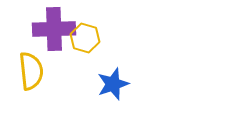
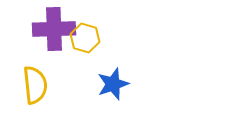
yellow semicircle: moved 4 px right, 14 px down
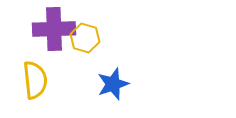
yellow semicircle: moved 5 px up
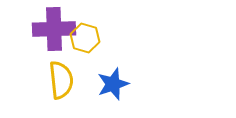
yellow semicircle: moved 26 px right
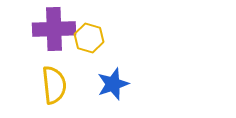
yellow hexagon: moved 4 px right
yellow semicircle: moved 7 px left, 5 px down
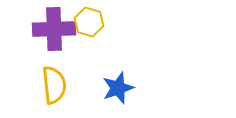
yellow hexagon: moved 16 px up
blue star: moved 5 px right, 4 px down
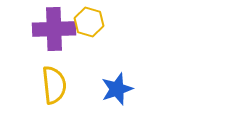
blue star: moved 1 px left, 1 px down
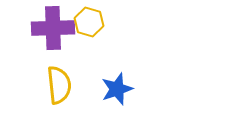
purple cross: moved 1 px left, 1 px up
yellow semicircle: moved 5 px right
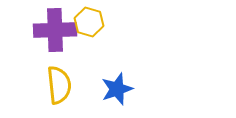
purple cross: moved 2 px right, 2 px down
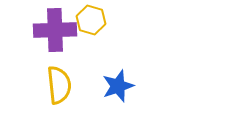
yellow hexagon: moved 2 px right, 2 px up
blue star: moved 1 px right, 3 px up
